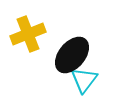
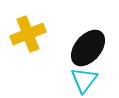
black ellipse: moved 16 px right, 7 px up
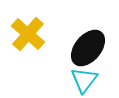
yellow cross: rotated 28 degrees counterclockwise
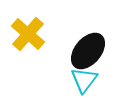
black ellipse: moved 3 px down
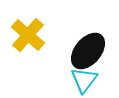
yellow cross: moved 1 px down
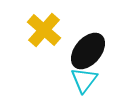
yellow cross: moved 16 px right, 5 px up
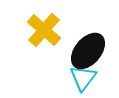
cyan triangle: moved 1 px left, 2 px up
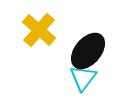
yellow cross: moved 5 px left
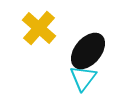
yellow cross: moved 2 px up
